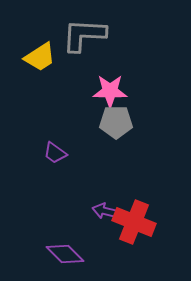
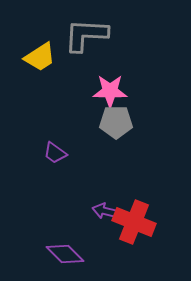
gray L-shape: moved 2 px right
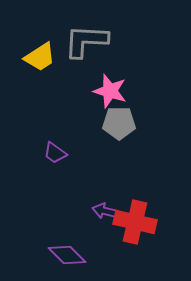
gray L-shape: moved 6 px down
pink star: rotated 16 degrees clockwise
gray pentagon: moved 3 px right, 1 px down
red cross: moved 1 px right; rotated 9 degrees counterclockwise
purple diamond: moved 2 px right, 1 px down
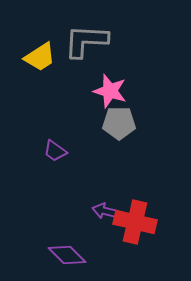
purple trapezoid: moved 2 px up
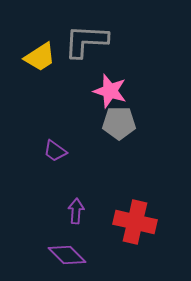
purple arrow: moved 29 px left; rotated 80 degrees clockwise
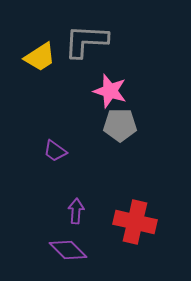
gray pentagon: moved 1 px right, 2 px down
purple diamond: moved 1 px right, 5 px up
